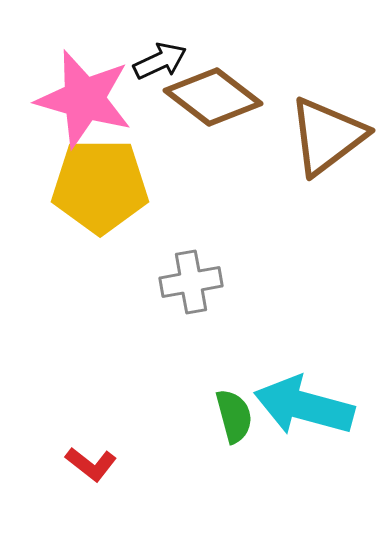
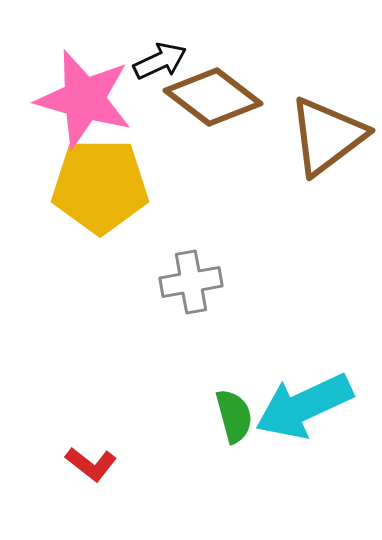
cyan arrow: rotated 40 degrees counterclockwise
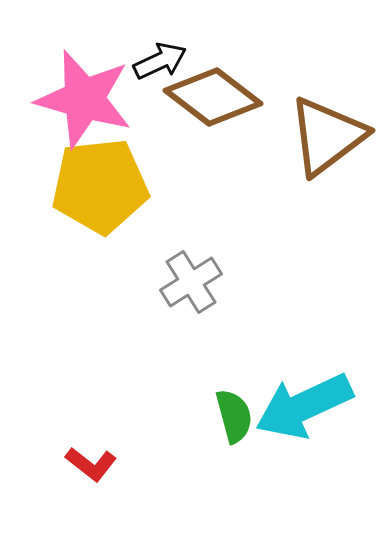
yellow pentagon: rotated 6 degrees counterclockwise
gray cross: rotated 22 degrees counterclockwise
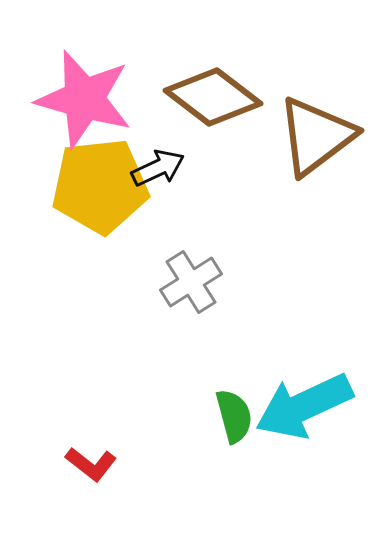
black arrow: moved 2 px left, 107 px down
brown triangle: moved 11 px left
